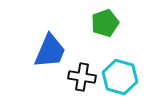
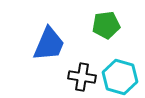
green pentagon: moved 1 px right, 2 px down; rotated 12 degrees clockwise
blue trapezoid: moved 1 px left, 7 px up
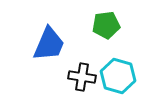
cyan hexagon: moved 2 px left, 1 px up
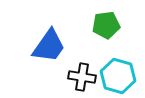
blue trapezoid: moved 2 px down; rotated 12 degrees clockwise
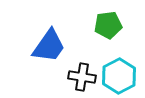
green pentagon: moved 2 px right
cyan hexagon: moved 1 px right; rotated 16 degrees clockwise
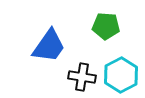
green pentagon: moved 2 px left, 1 px down; rotated 12 degrees clockwise
cyan hexagon: moved 2 px right, 1 px up
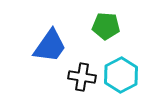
blue trapezoid: moved 1 px right
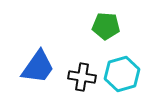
blue trapezoid: moved 12 px left, 21 px down
cyan hexagon: moved 1 px right, 1 px up; rotated 12 degrees clockwise
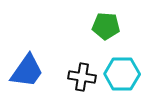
blue trapezoid: moved 11 px left, 4 px down
cyan hexagon: rotated 16 degrees clockwise
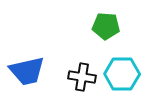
blue trapezoid: rotated 42 degrees clockwise
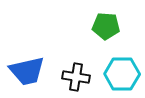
black cross: moved 6 px left
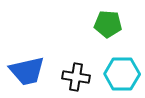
green pentagon: moved 2 px right, 2 px up
